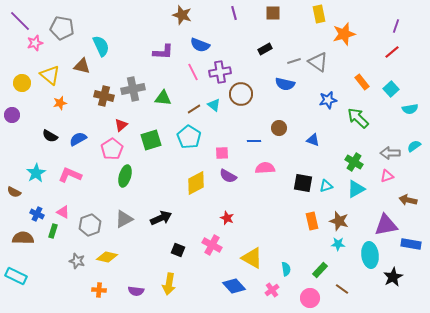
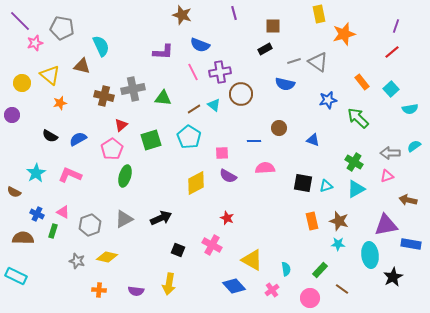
brown square at (273, 13): moved 13 px down
yellow triangle at (252, 258): moved 2 px down
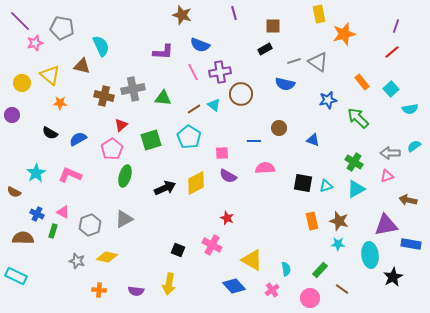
orange star at (60, 103): rotated 16 degrees clockwise
black semicircle at (50, 136): moved 3 px up
black arrow at (161, 218): moved 4 px right, 30 px up
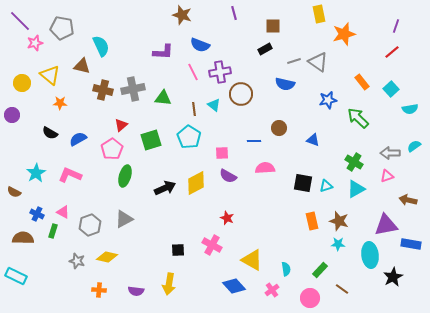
brown cross at (104, 96): moved 1 px left, 6 px up
brown line at (194, 109): rotated 64 degrees counterclockwise
black square at (178, 250): rotated 24 degrees counterclockwise
